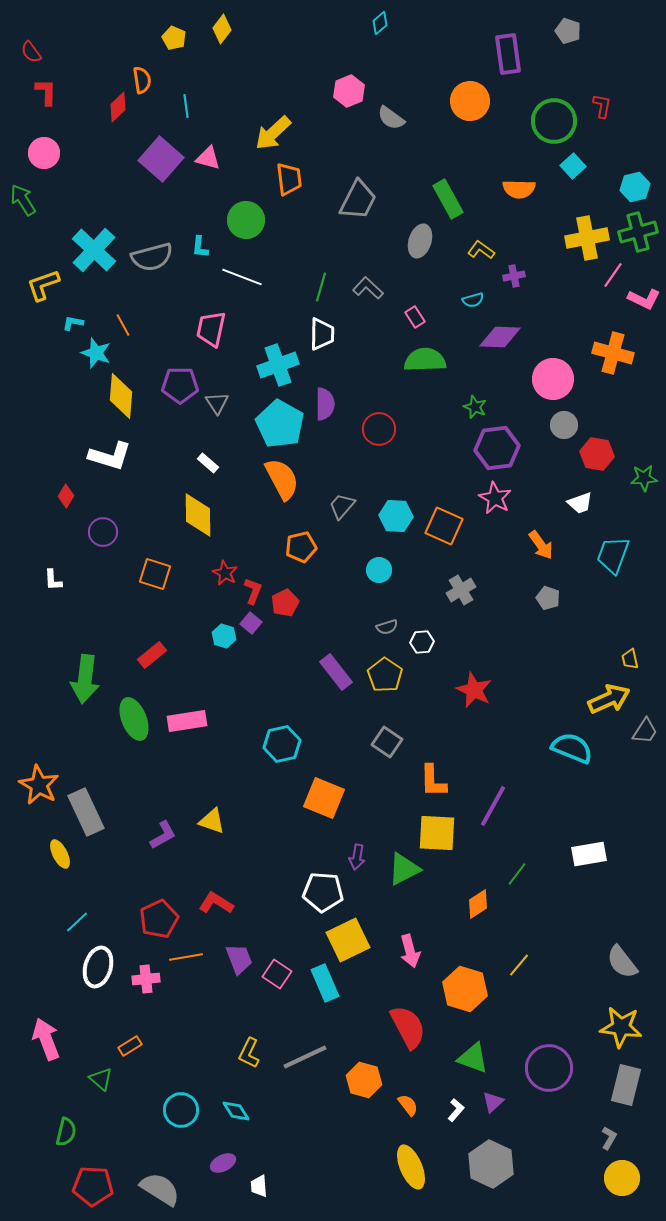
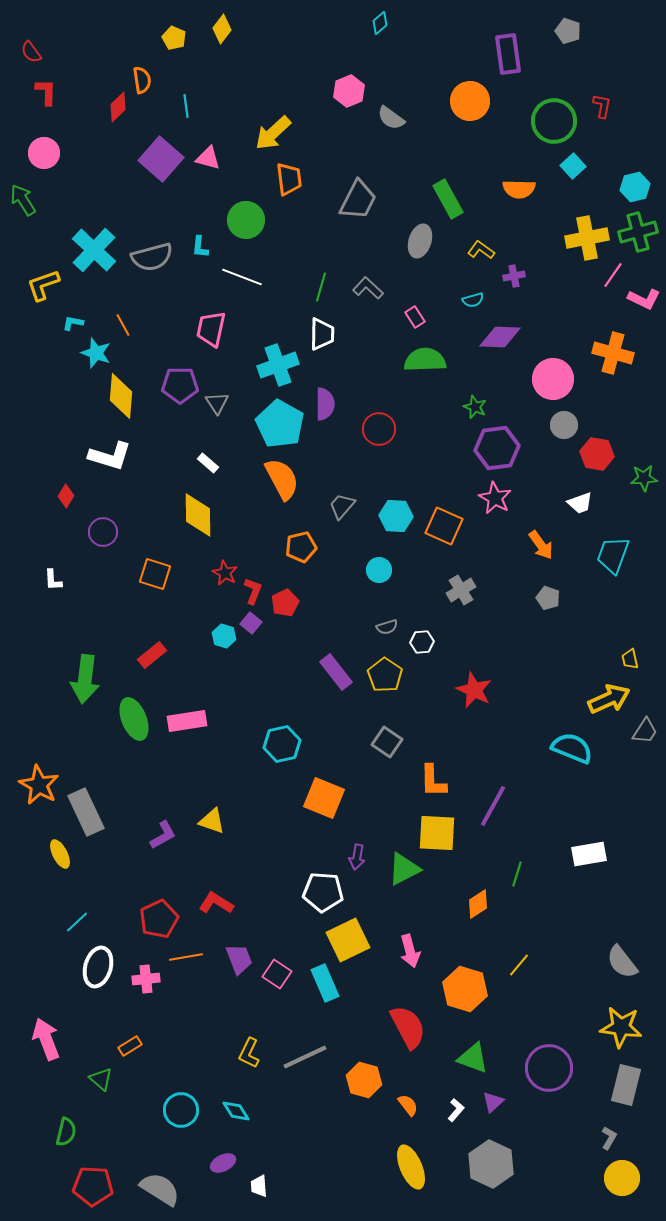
green line at (517, 874): rotated 20 degrees counterclockwise
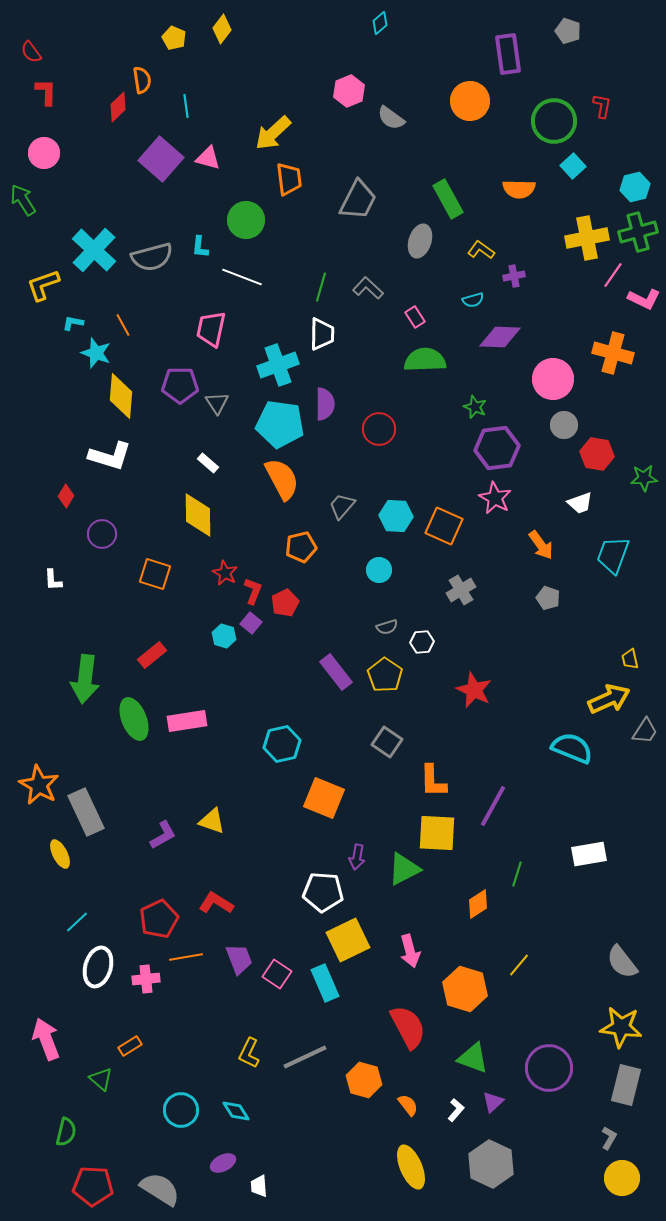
cyan pentagon at (280, 424): rotated 21 degrees counterclockwise
purple circle at (103, 532): moved 1 px left, 2 px down
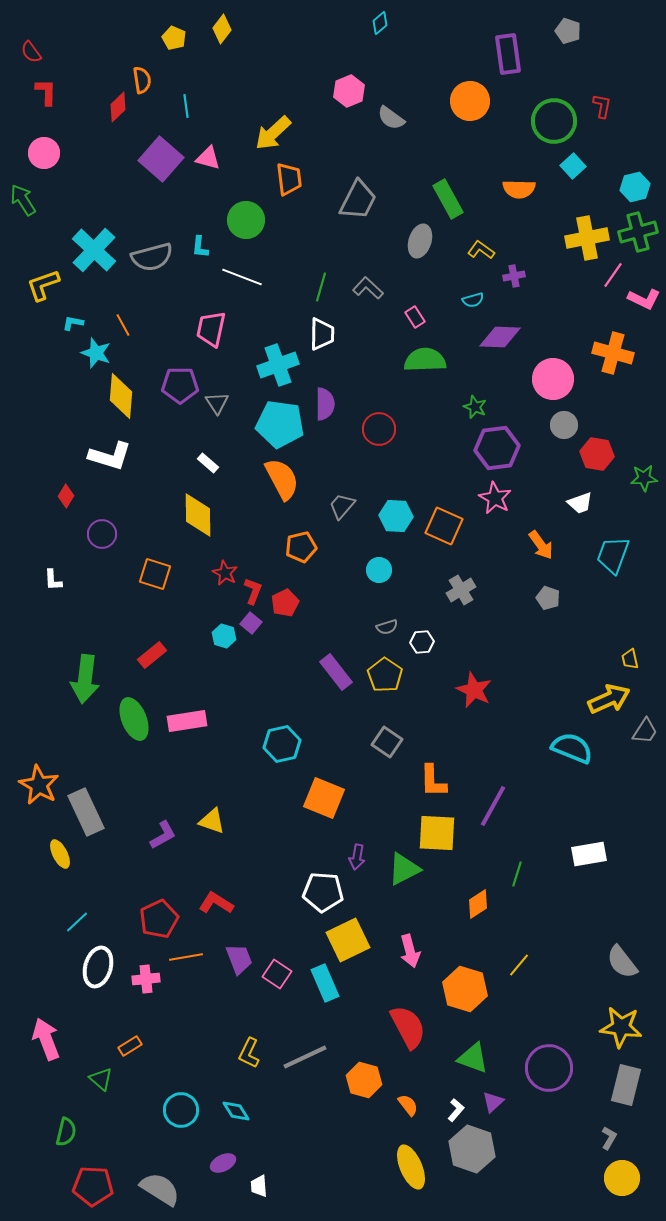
gray hexagon at (491, 1164): moved 19 px left, 15 px up; rotated 6 degrees counterclockwise
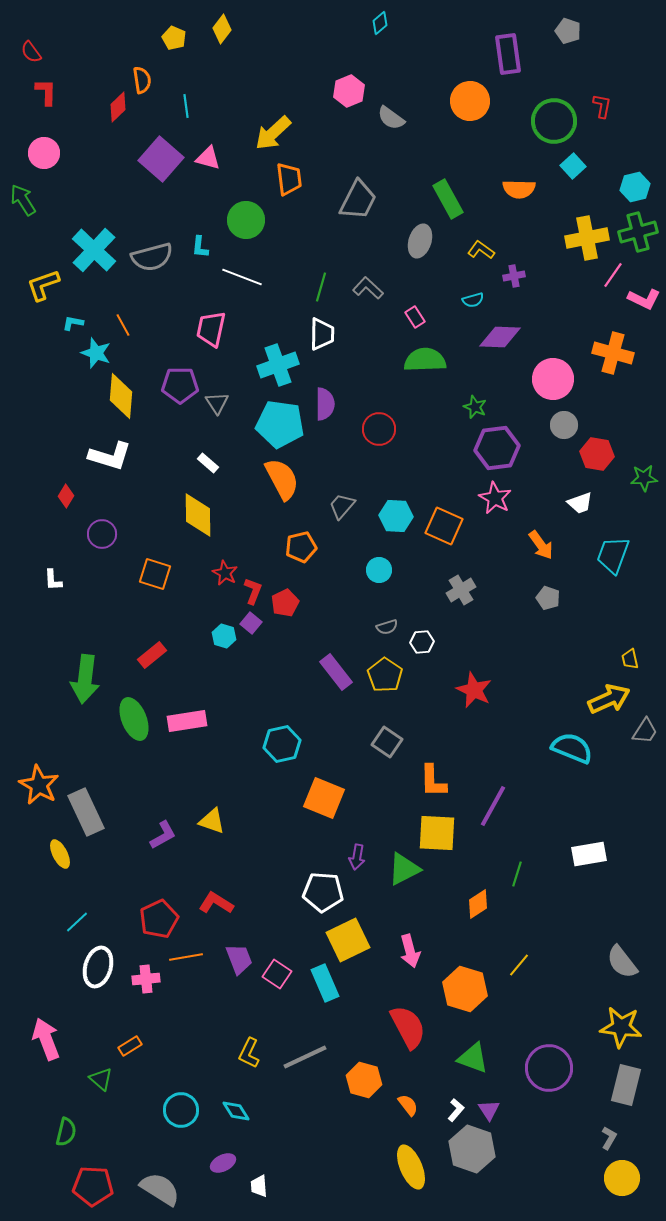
purple triangle at (493, 1102): moved 4 px left, 8 px down; rotated 20 degrees counterclockwise
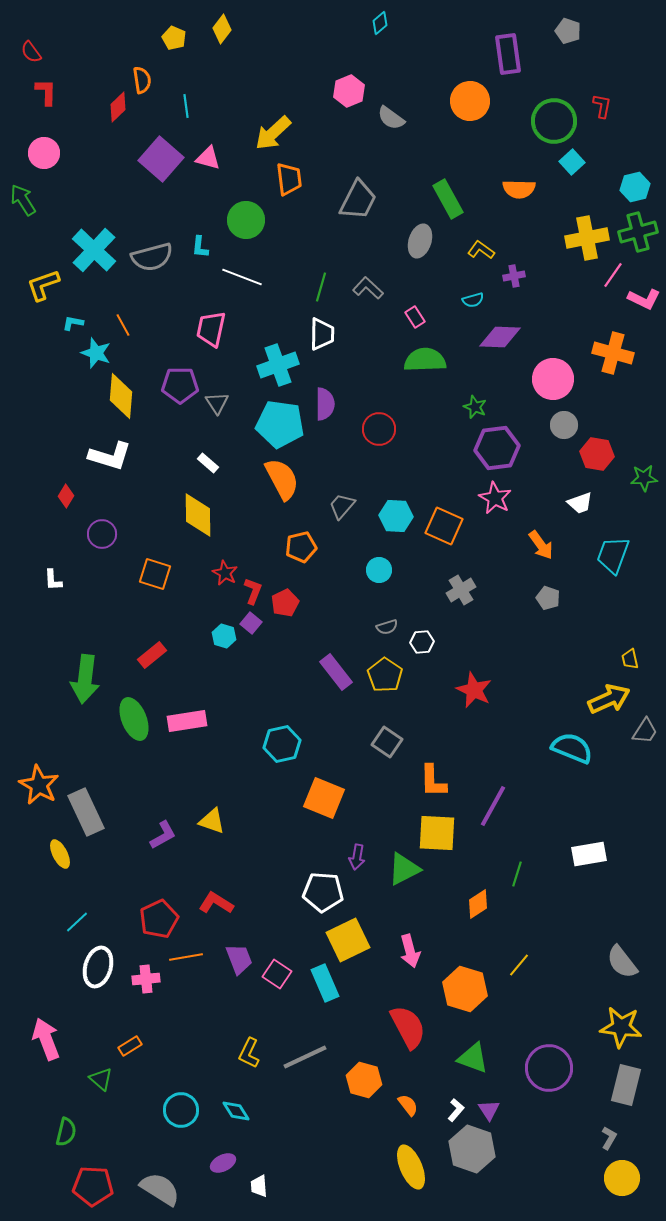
cyan square at (573, 166): moved 1 px left, 4 px up
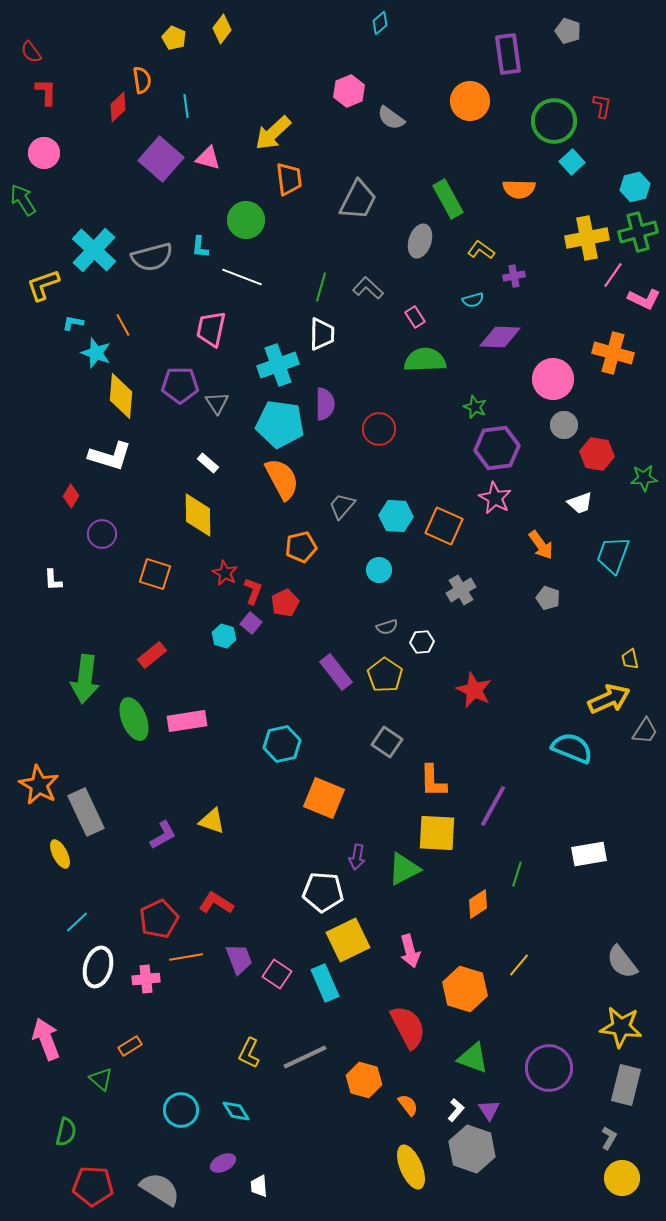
red diamond at (66, 496): moved 5 px right
